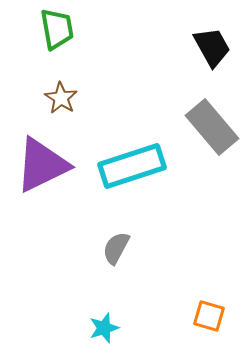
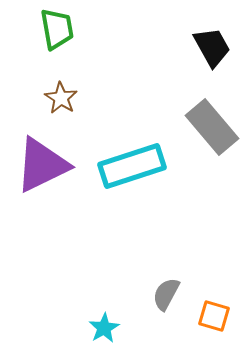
gray semicircle: moved 50 px right, 46 px down
orange square: moved 5 px right
cyan star: rotated 12 degrees counterclockwise
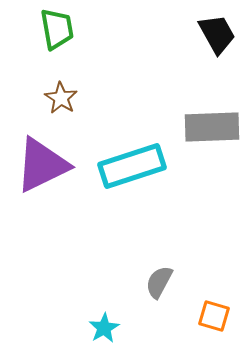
black trapezoid: moved 5 px right, 13 px up
gray rectangle: rotated 52 degrees counterclockwise
gray semicircle: moved 7 px left, 12 px up
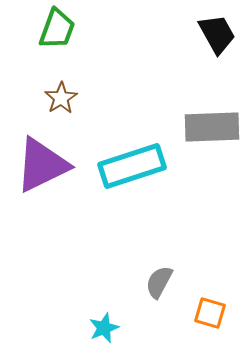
green trapezoid: rotated 30 degrees clockwise
brown star: rotated 8 degrees clockwise
orange square: moved 4 px left, 3 px up
cyan star: rotated 8 degrees clockwise
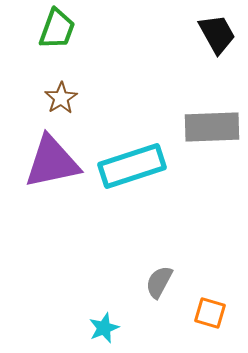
purple triangle: moved 10 px right, 3 px up; rotated 14 degrees clockwise
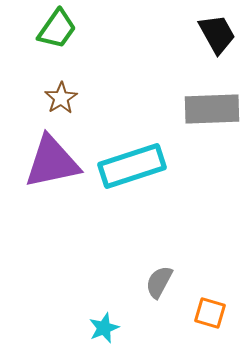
green trapezoid: rotated 15 degrees clockwise
gray rectangle: moved 18 px up
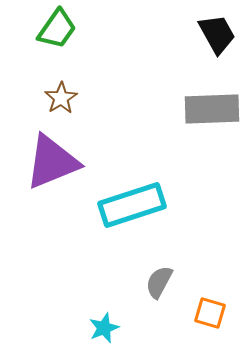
purple triangle: rotated 10 degrees counterclockwise
cyan rectangle: moved 39 px down
